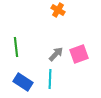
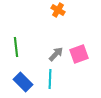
blue rectangle: rotated 12 degrees clockwise
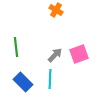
orange cross: moved 2 px left
gray arrow: moved 1 px left, 1 px down
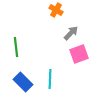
gray arrow: moved 16 px right, 22 px up
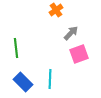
orange cross: rotated 24 degrees clockwise
green line: moved 1 px down
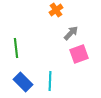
cyan line: moved 2 px down
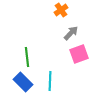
orange cross: moved 5 px right
green line: moved 11 px right, 9 px down
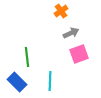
orange cross: moved 1 px down
gray arrow: rotated 21 degrees clockwise
blue rectangle: moved 6 px left
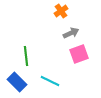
green line: moved 1 px left, 1 px up
cyan line: rotated 66 degrees counterclockwise
